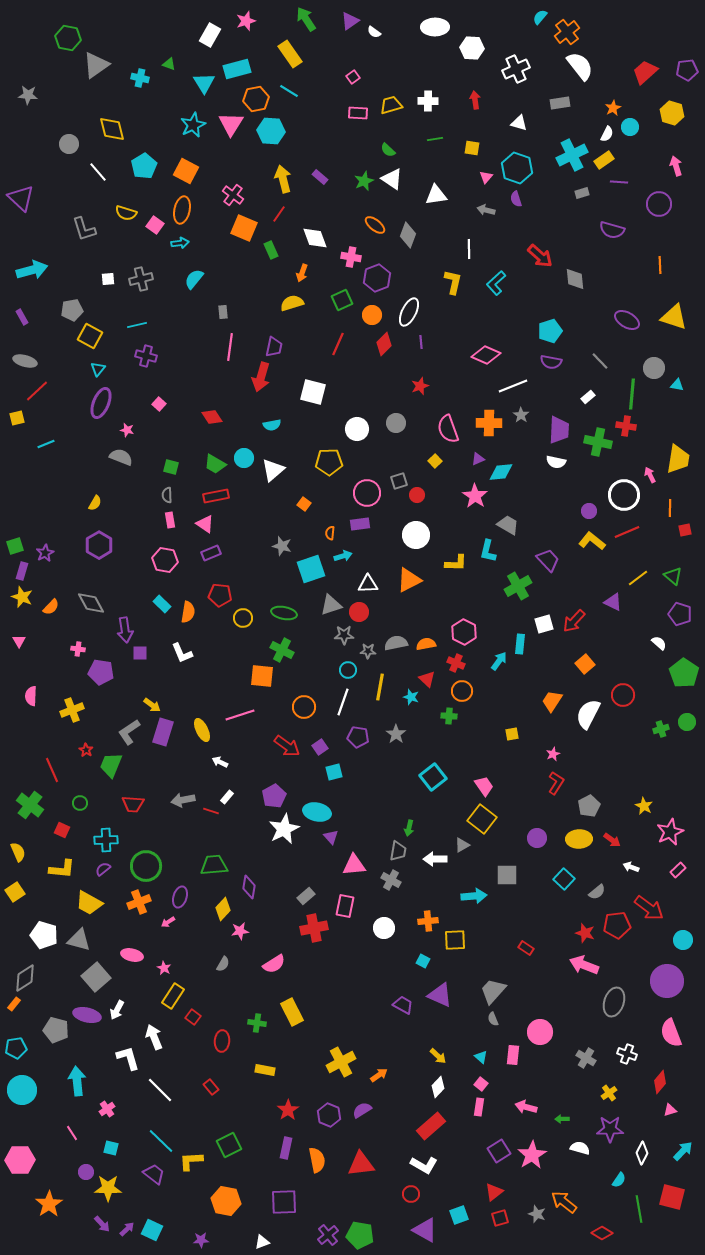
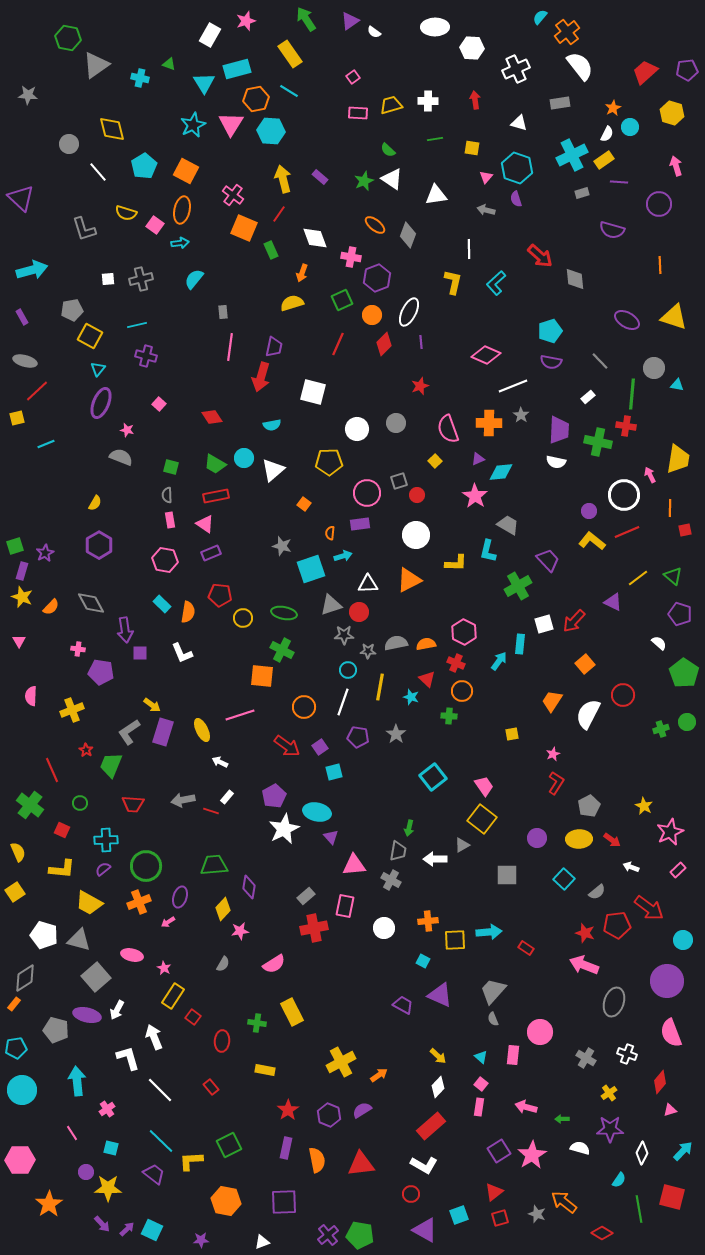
cyan arrow at (474, 896): moved 15 px right, 36 px down
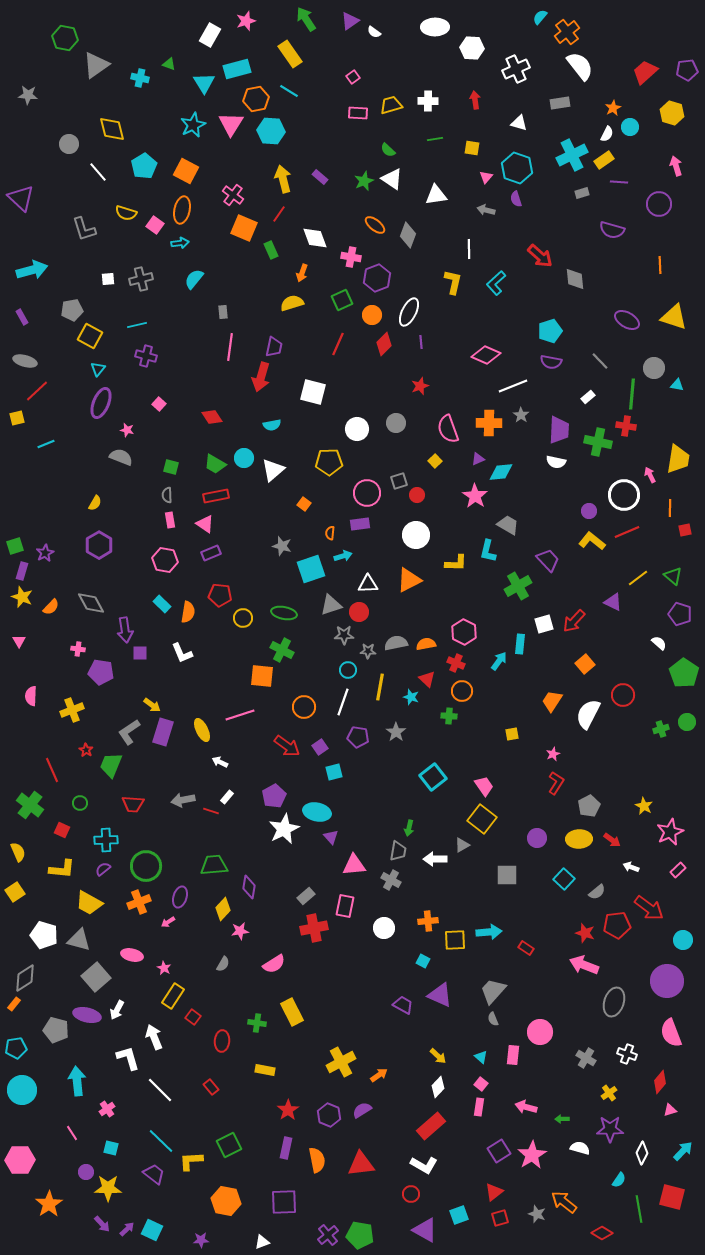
green hexagon at (68, 38): moved 3 px left
gray star at (396, 734): moved 2 px up
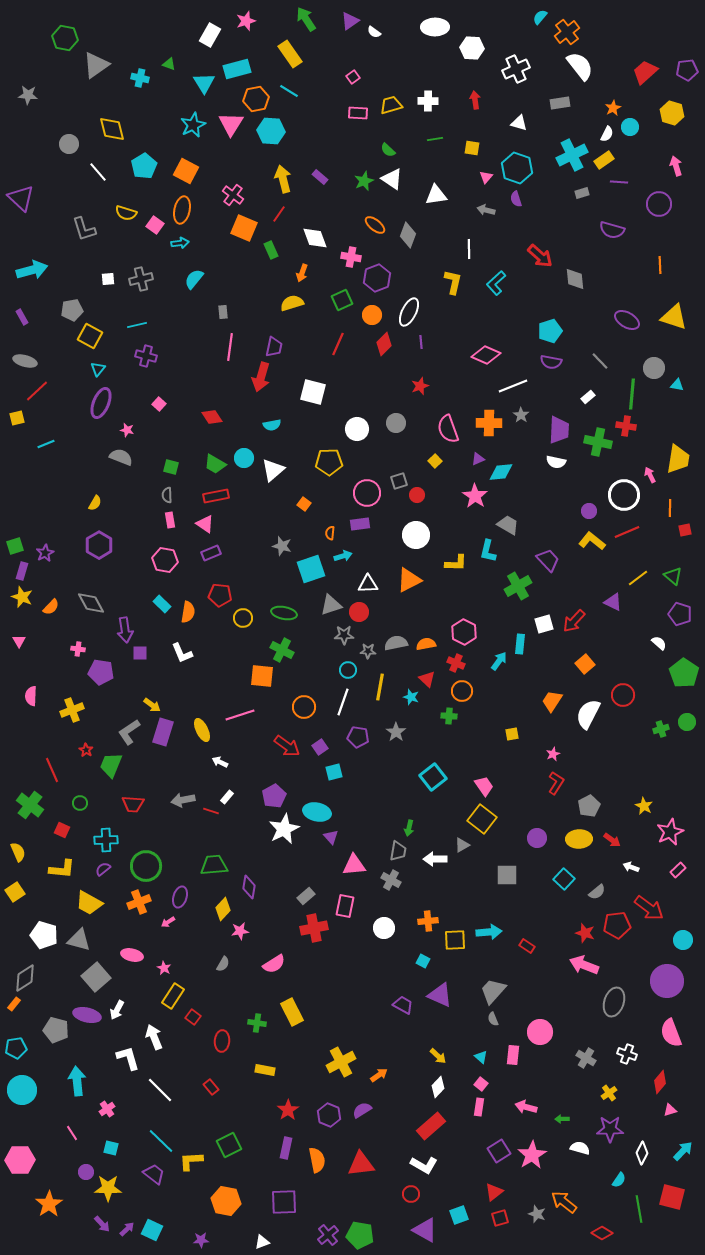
red rectangle at (526, 948): moved 1 px right, 2 px up
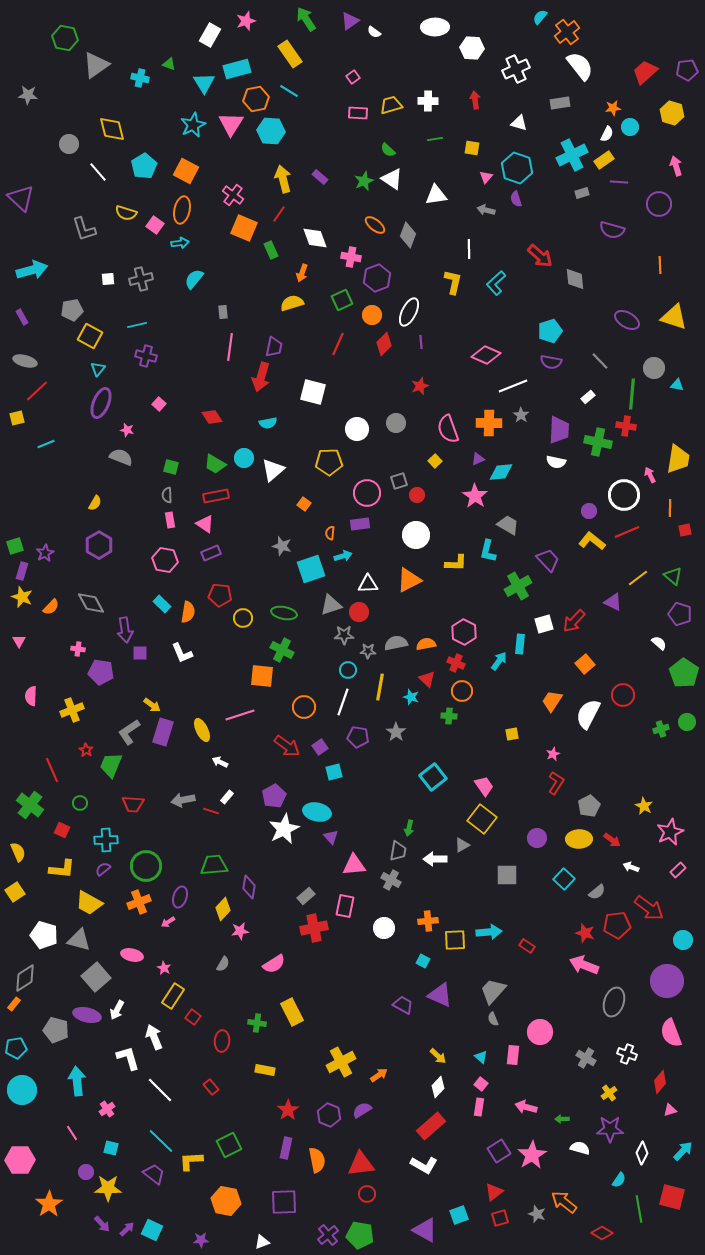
orange star at (613, 108): rotated 21 degrees clockwise
cyan semicircle at (272, 425): moved 4 px left, 2 px up
red circle at (411, 1194): moved 44 px left
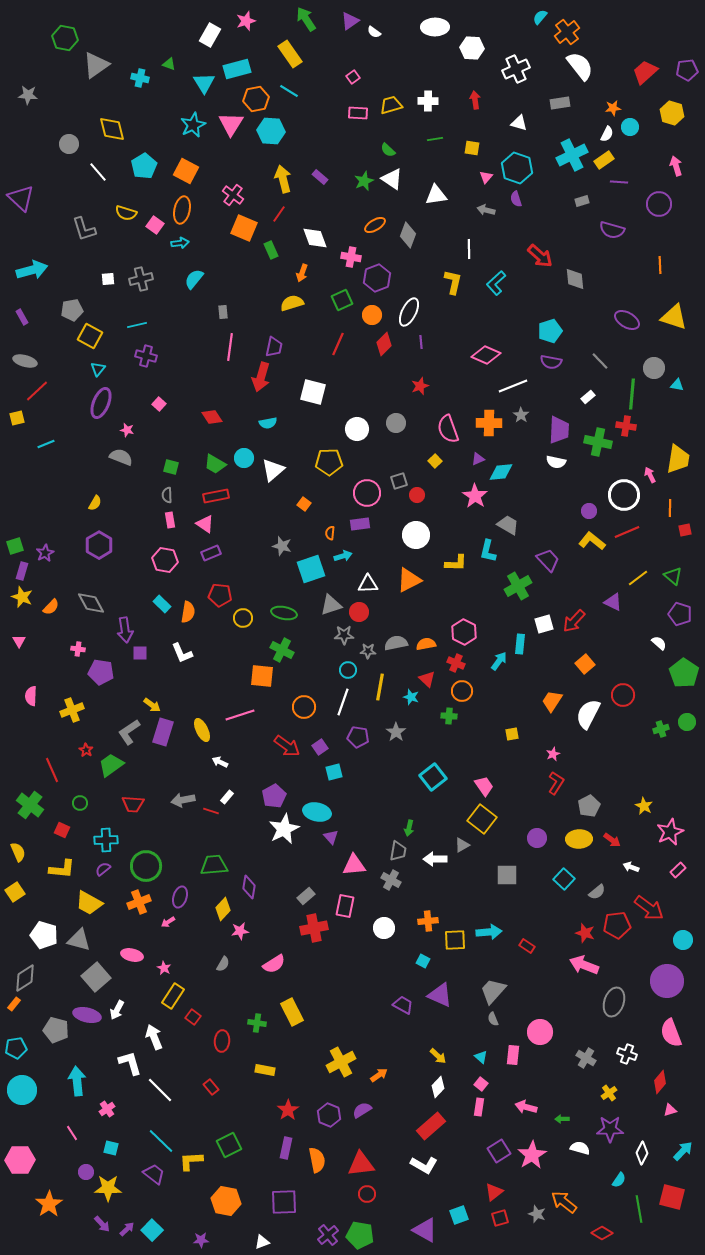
gray rectangle at (582, 193): moved 8 px down
orange ellipse at (375, 225): rotated 70 degrees counterclockwise
green trapezoid at (111, 765): rotated 32 degrees clockwise
white L-shape at (128, 1058): moved 2 px right, 5 px down
cyan square at (152, 1230): rotated 20 degrees clockwise
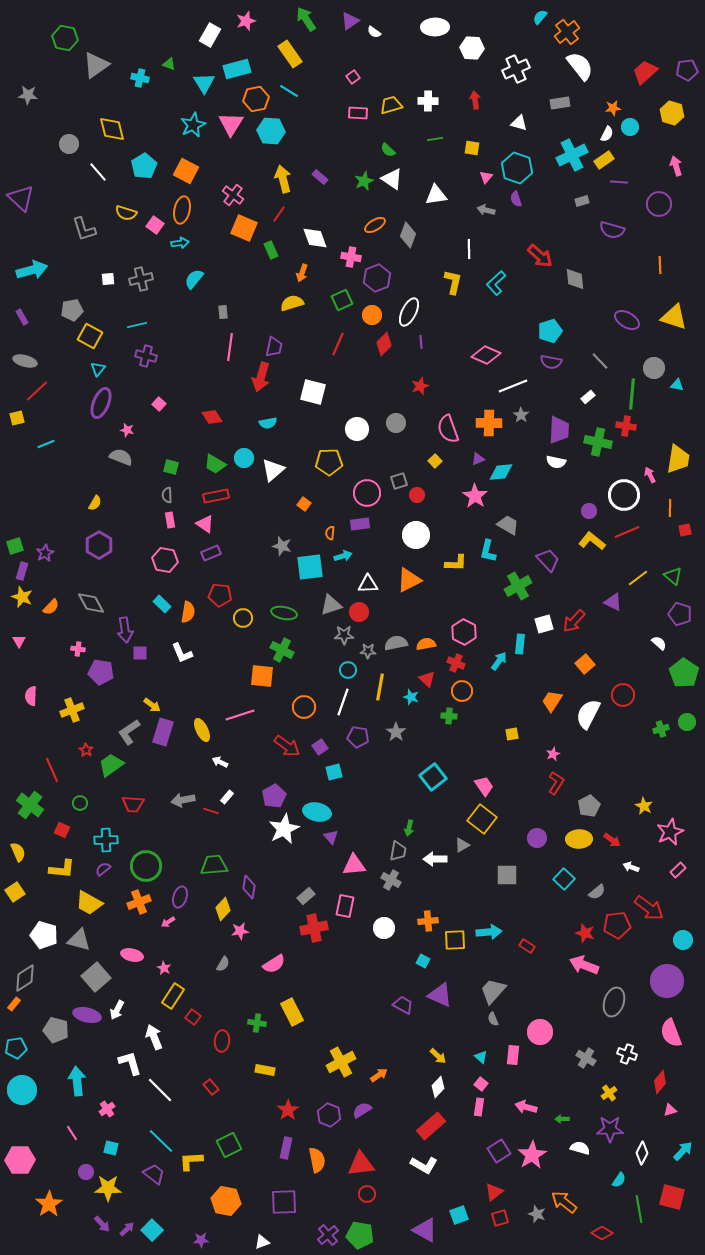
cyan square at (311, 569): moved 1 px left, 2 px up; rotated 12 degrees clockwise
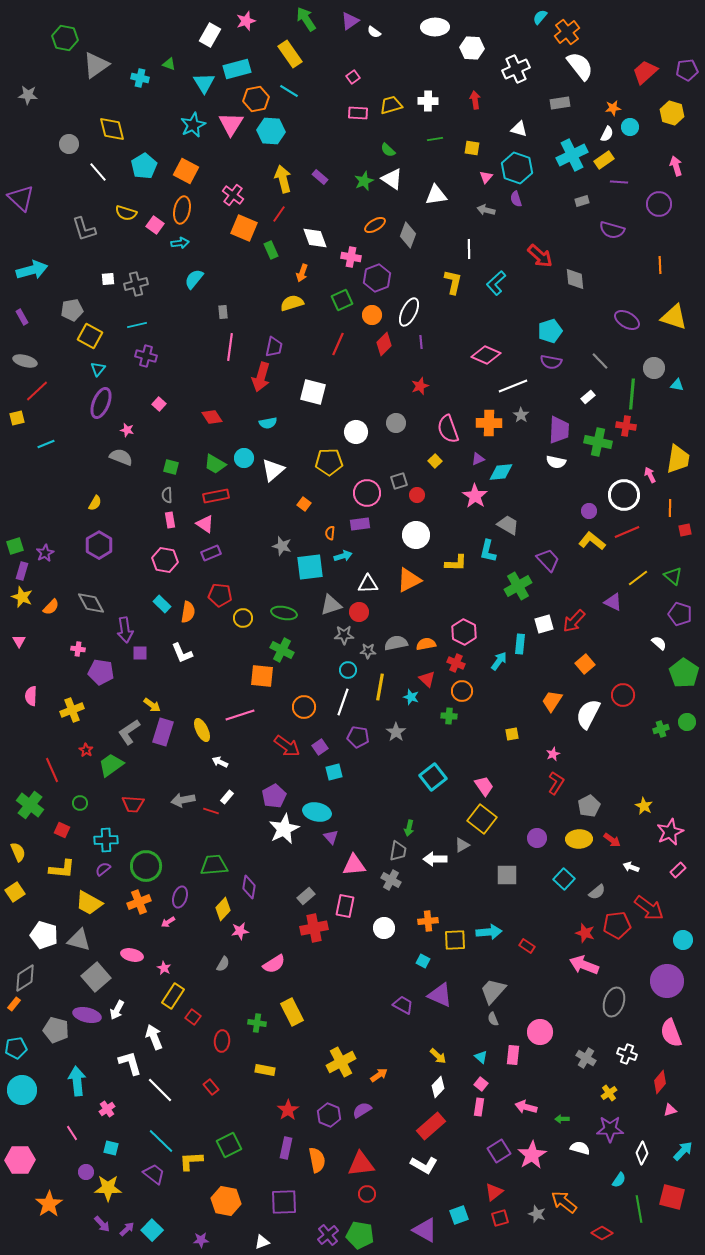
white triangle at (519, 123): moved 6 px down
gray cross at (141, 279): moved 5 px left, 5 px down
white circle at (357, 429): moved 1 px left, 3 px down
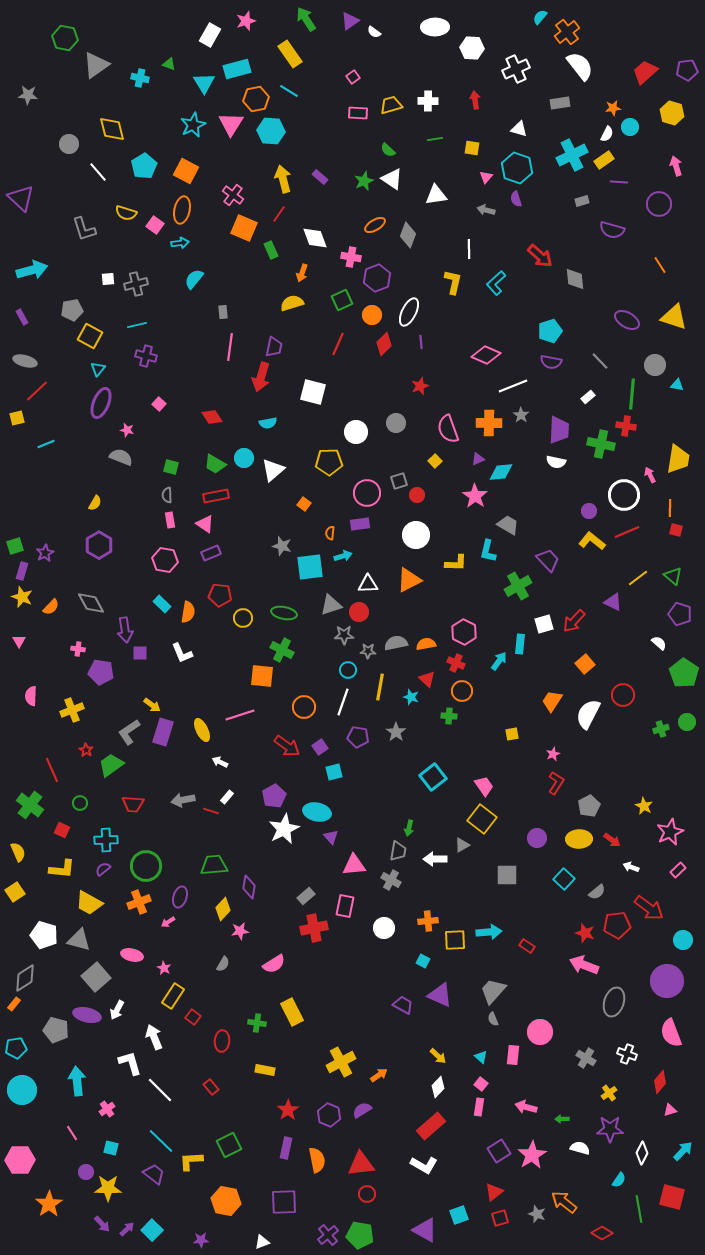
orange line at (660, 265): rotated 30 degrees counterclockwise
gray circle at (654, 368): moved 1 px right, 3 px up
green cross at (598, 442): moved 3 px right, 2 px down
red square at (685, 530): moved 9 px left; rotated 24 degrees clockwise
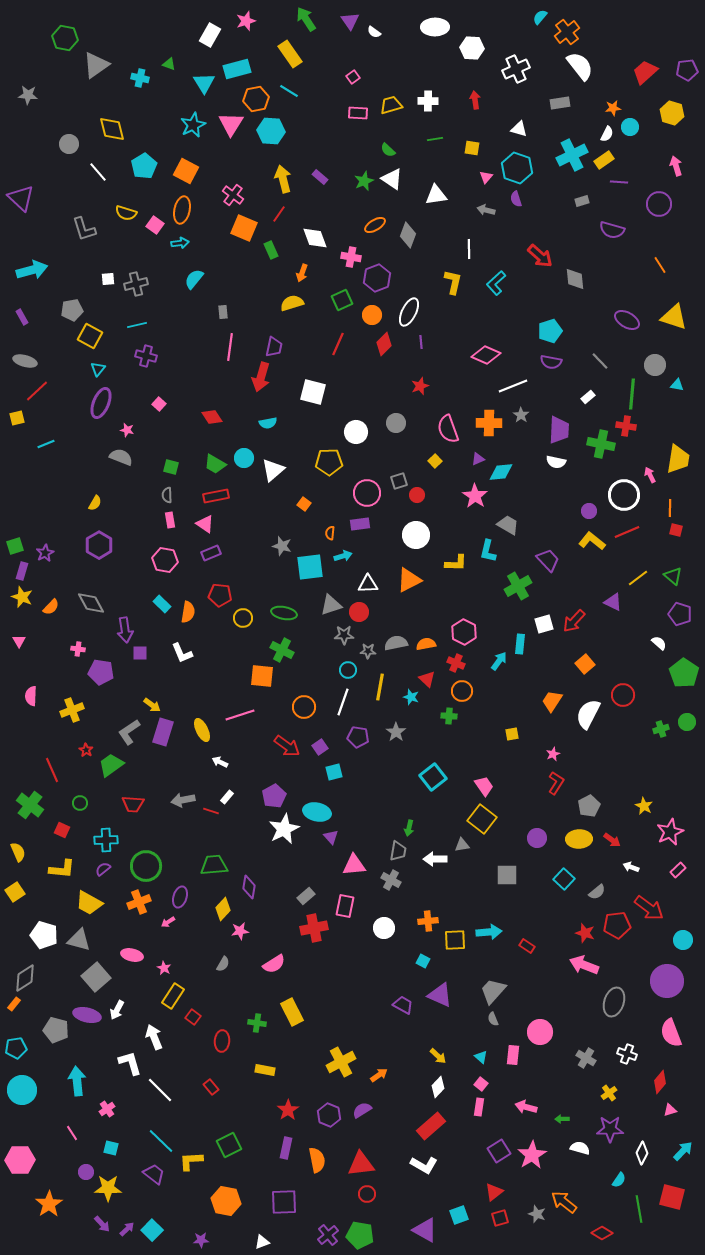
purple triangle at (350, 21): rotated 30 degrees counterclockwise
gray triangle at (462, 845): rotated 21 degrees clockwise
